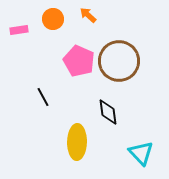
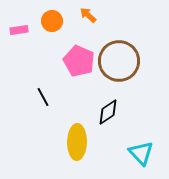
orange circle: moved 1 px left, 2 px down
black diamond: rotated 64 degrees clockwise
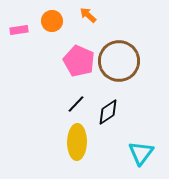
black line: moved 33 px right, 7 px down; rotated 72 degrees clockwise
cyan triangle: rotated 20 degrees clockwise
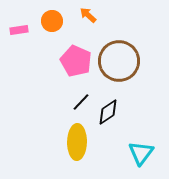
pink pentagon: moved 3 px left
black line: moved 5 px right, 2 px up
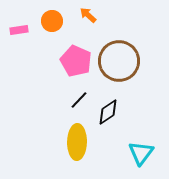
black line: moved 2 px left, 2 px up
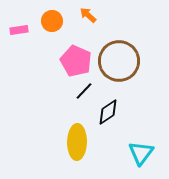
black line: moved 5 px right, 9 px up
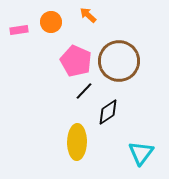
orange circle: moved 1 px left, 1 px down
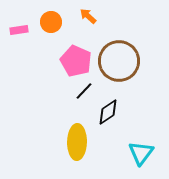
orange arrow: moved 1 px down
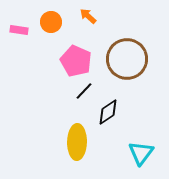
pink rectangle: rotated 18 degrees clockwise
brown circle: moved 8 px right, 2 px up
